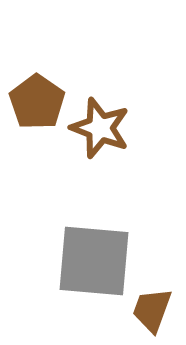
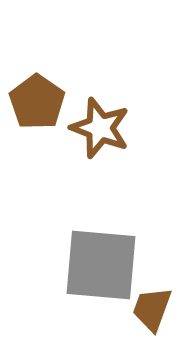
gray square: moved 7 px right, 4 px down
brown trapezoid: moved 1 px up
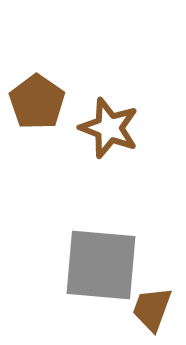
brown star: moved 9 px right
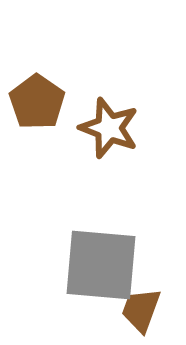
brown trapezoid: moved 11 px left, 1 px down
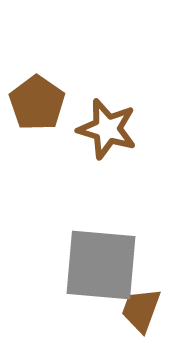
brown pentagon: moved 1 px down
brown star: moved 2 px left, 1 px down; rotated 4 degrees counterclockwise
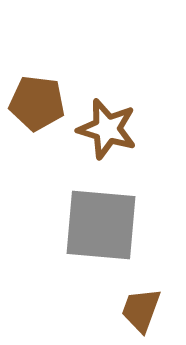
brown pentagon: rotated 28 degrees counterclockwise
gray square: moved 40 px up
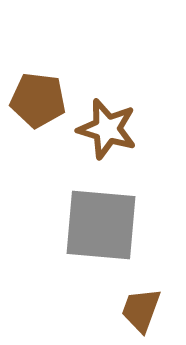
brown pentagon: moved 1 px right, 3 px up
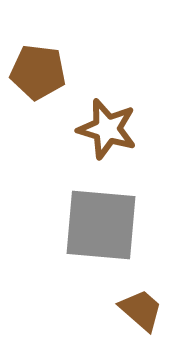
brown pentagon: moved 28 px up
brown trapezoid: rotated 111 degrees clockwise
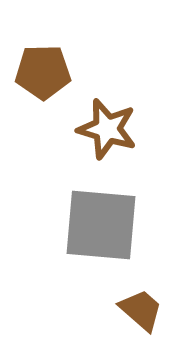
brown pentagon: moved 5 px right; rotated 8 degrees counterclockwise
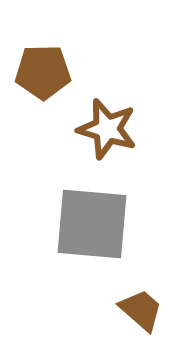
gray square: moved 9 px left, 1 px up
